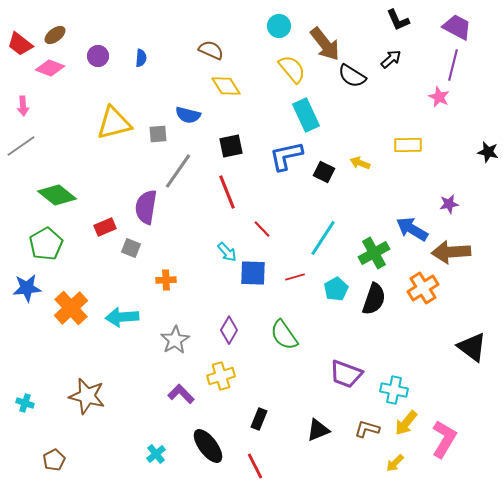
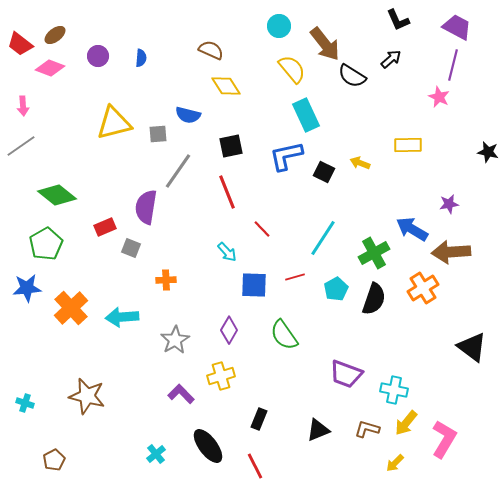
blue square at (253, 273): moved 1 px right, 12 px down
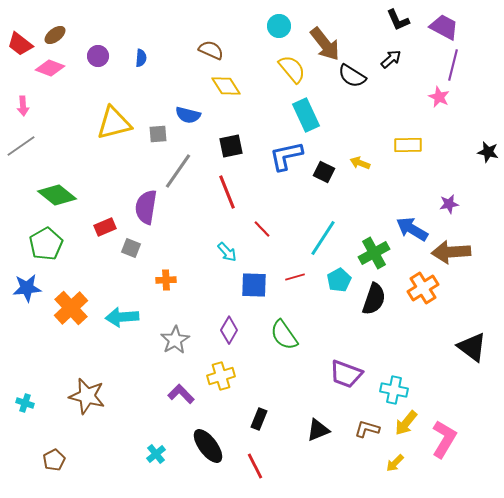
purple trapezoid at (457, 27): moved 13 px left
cyan pentagon at (336, 289): moved 3 px right, 9 px up
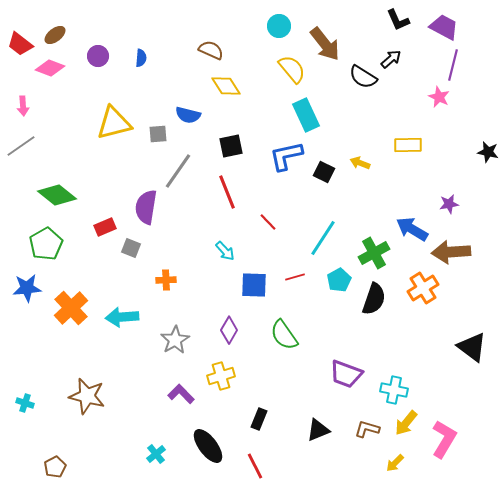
black semicircle at (352, 76): moved 11 px right, 1 px down
red line at (262, 229): moved 6 px right, 7 px up
cyan arrow at (227, 252): moved 2 px left, 1 px up
brown pentagon at (54, 460): moved 1 px right, 7 px down
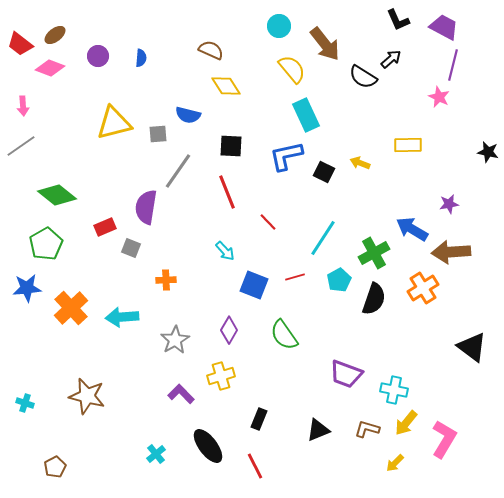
black square at (231, 146): rotated 15 degrees clockwise
blue square at (254, 285): rotated 20 degrees clockwise
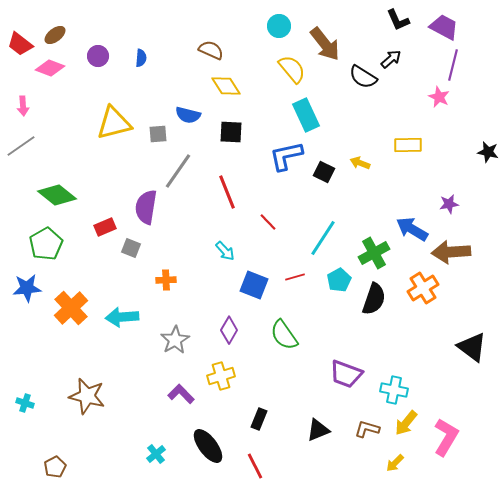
black square at (231, 146): moved 14 px up
pink L-shape at (444, 439): moved 2 px right, 2 px up
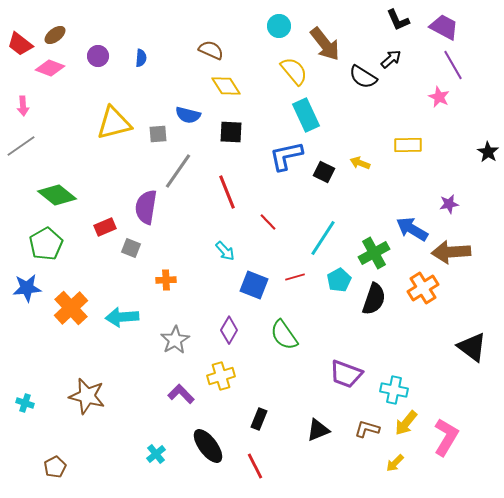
purple line at (453, 65): rotated 44 degrees counterclockwise
yellow semicircle at (292, 69): moved 2 px right, 2 px down
black star at (488, 152): rotated 20 degrees clockwise
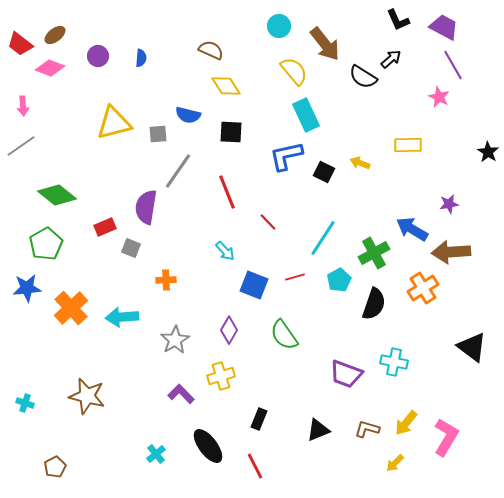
black semicircle at (374, 299): moved 5 px down
cyan cross at (394, 390): moved 28 px up
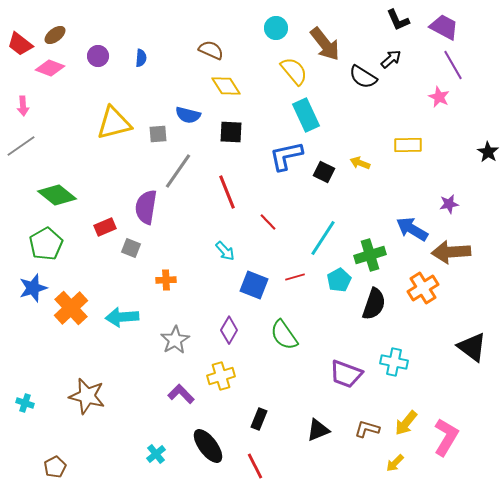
cyan circle at (279, 26): moved 3 px left, 2 px down
green cross at (374, 253): moved 4 px left, 2 px down; rotated 12 degrees clockwise
blue star at (27, 288): moved 6 px right; rotated 12 degrees counterclockwise
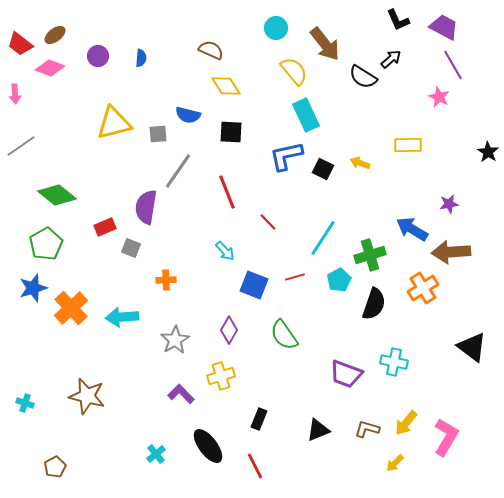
pink arrow at (23, 106): moved 8 px left, 12 px up
black square at (324, 172): moved 1 px left, 3 px up
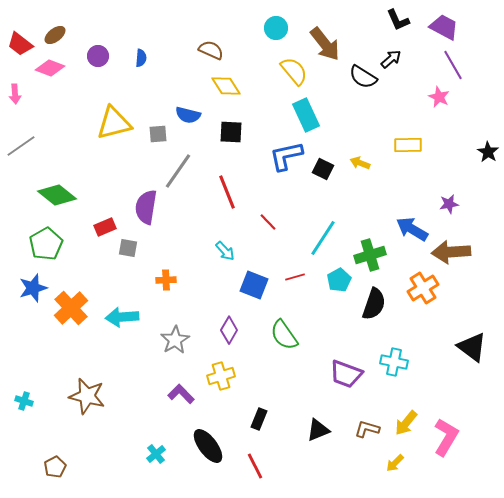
gray square at (131, 248): moved 3 px left; rotated 12 degrees counterclockwise
cyan cross at (25, 403): moved 1 px left, 2 px up
